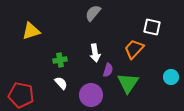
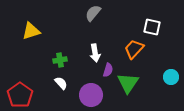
red pentagon: moved 1 px left; rotated 25 degrees clockwise
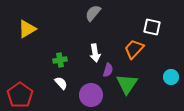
yellow triangle: moved 4 px left, 2 px up; rotated 12 degrees counterclockwise
green triangle: moved 1 px left, 1 px down
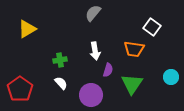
white square: rotated 24 degrees clockwise
orange trapezoid: rotated 125 degrees counterclockwise
white arrow: moved 2 px up
green triangle: moved 5 px right
red pentagon: moved 6 px up
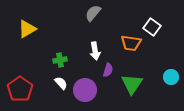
orange trapezoid: moved 3 px left, 6 px up
purple circle: moved 6 px left, 5 px up
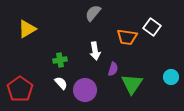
orange trapezoid: moved 4 px left, 6 px up
purple semicircle: moved 5 px right, 1 px up
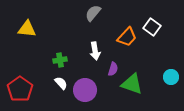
yellow triangle: rotated 36 degrees clockwise
orange trapezoid: rotated 55 degrees counterclockwise
green triangle: rotated 45 degrees counterclockwise
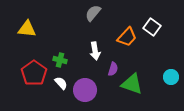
green cross: rotated 24 degrees clockwise
red pentagon: moved 14 px right, 16 px up
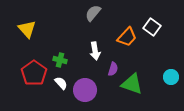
yellow triangle: rotated 42 degrees clockwise
